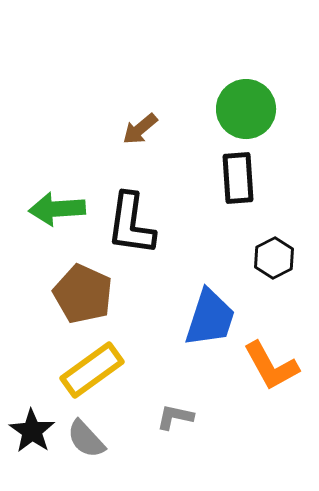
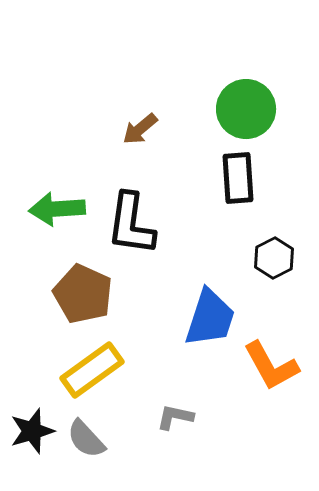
black star: rotated 21 degrees clockwise
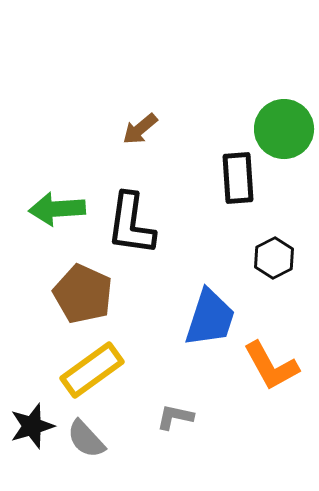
green circle: moved 38 px right, 20 px down
black star: moved 5 px up
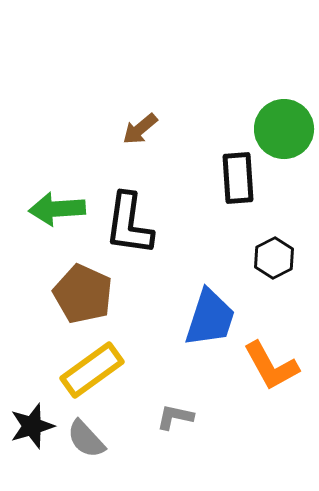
black L-shape: moved 2 px left
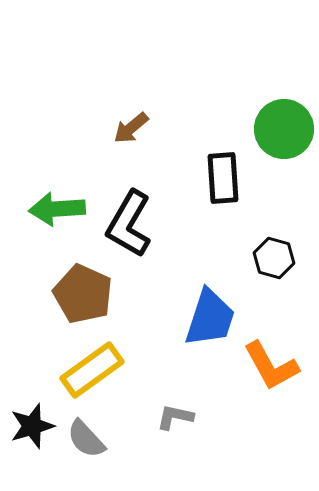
brown arrow: moved 9 px left, 1 px up
black rectangle: moved 15 px left
black L-shape: rotated 22 degrees clockwise
black hexagon: rotated 18 degrees counterclockwise
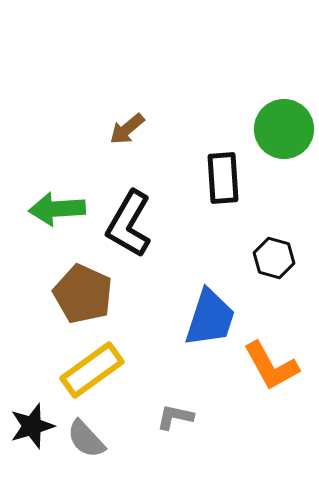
brown arrow: moved 4 px left, 1 px down
